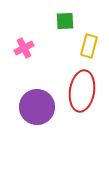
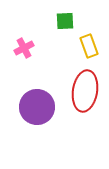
yellow rectangle: rotated 35 degrees counterclockwise
red ellipse: moved 3 px right
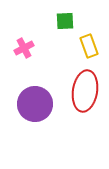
purple circle: moved 2 px left, 3 px up
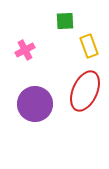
pink cross: moved 1 px right, 2 px down
red ellipse: rotated 15 degrees clockwise
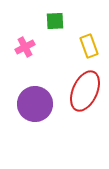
green square: moved 10 px left
pink cross: moved 3 px up
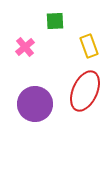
pink cross: rotated 12 degrees counterclockwise
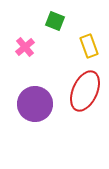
green square: rotated 24 degrees clockwise
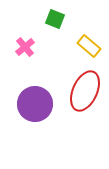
green square: moved 2 px up
yellow rectangle: rotated 30 degrees counterclockwise
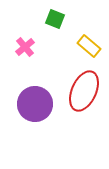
red ellipse: moved 1 px left
